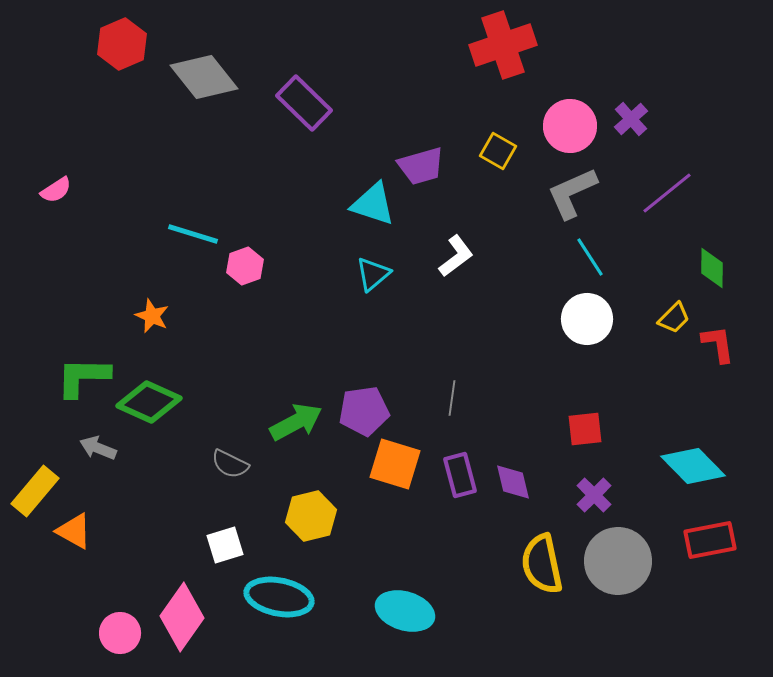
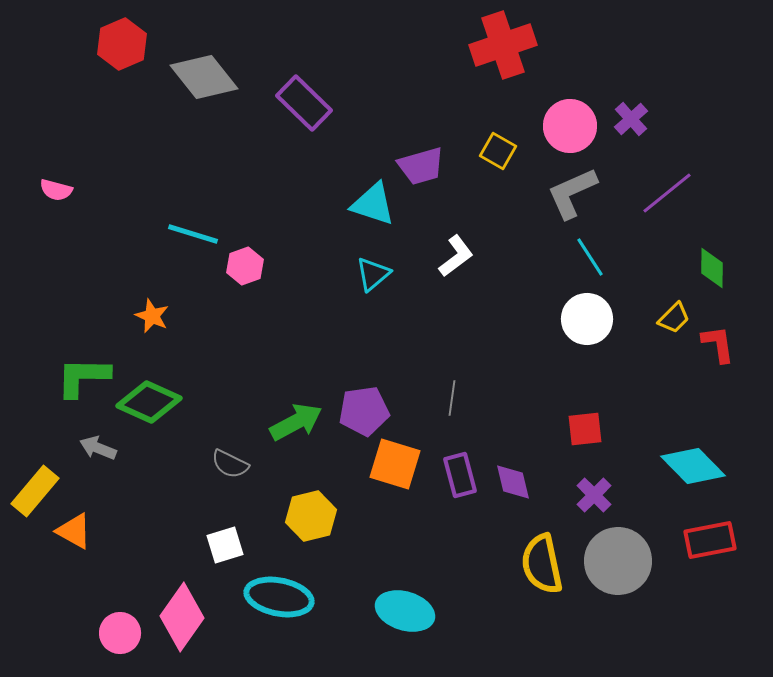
pink semicircle at (56, 190): rotated 48 degrees clockwise
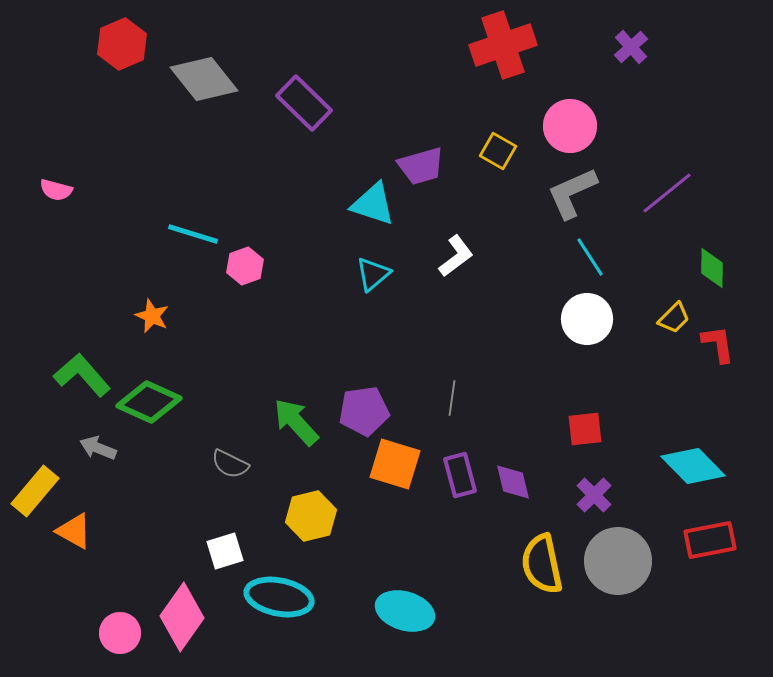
gray diamond at (204, 77): moved 2 px down
purple cross at (631, 119): moved 72 px up
green L-shape at (83, 377): moved 1 px left, 2 px up; rotated 48 degrees clockwise
green arrow at (296, 422): rotated 104 degrees counterclockwise
white square at (225, 545): moved 6 px down
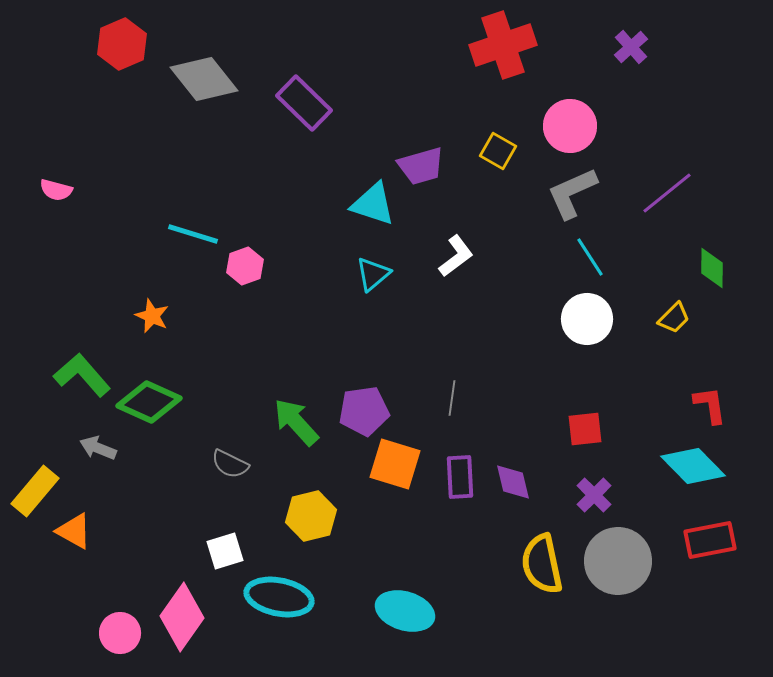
red L-shape at (718, 344): moved 8 px left, 61 px down
purple rectangle at (460, 475): moved 2 px down; rotated 12 degrees clockwise
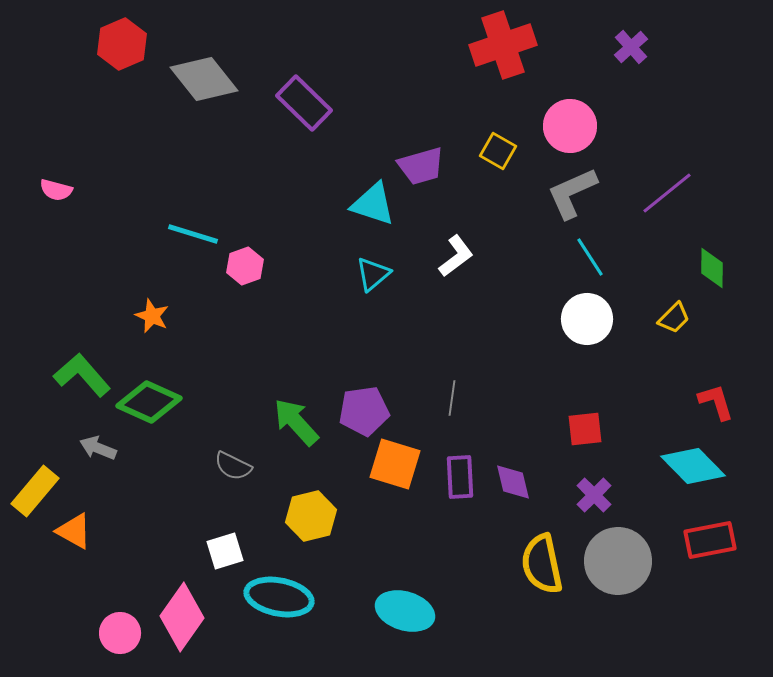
red L-shape at (710, 405): moved 6 px right, 3 px up; rotated 9 degrees counterclockwise
gray semicircle at (230, 464): moved 3 px right, 2 px down
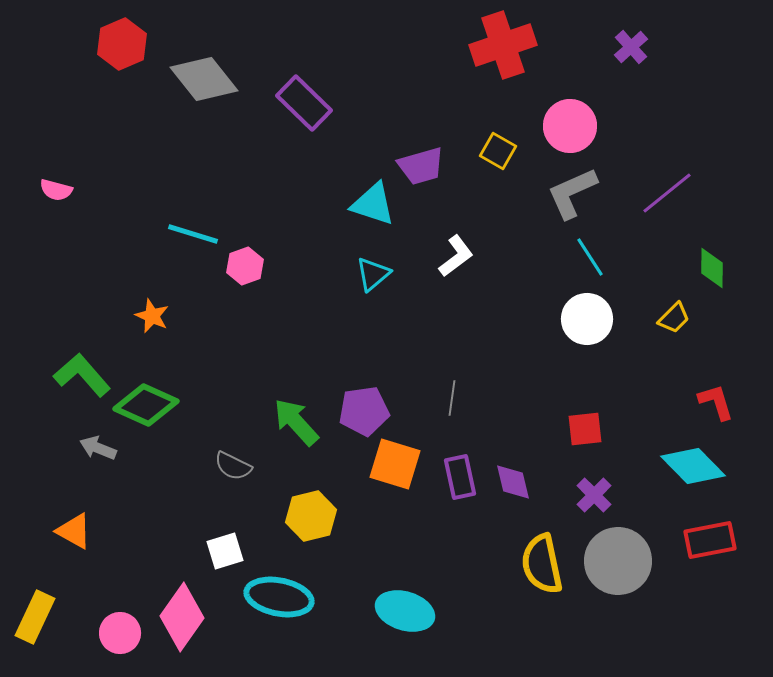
green diamond at (149, 402): moved 3 px left, 3 px down
purple rectangle at (460, 477): rotated 9 degrees counterclockwise
yellow rectangle at (35, 491): moved 126 px down; rotated 15 degrees counterclockwise
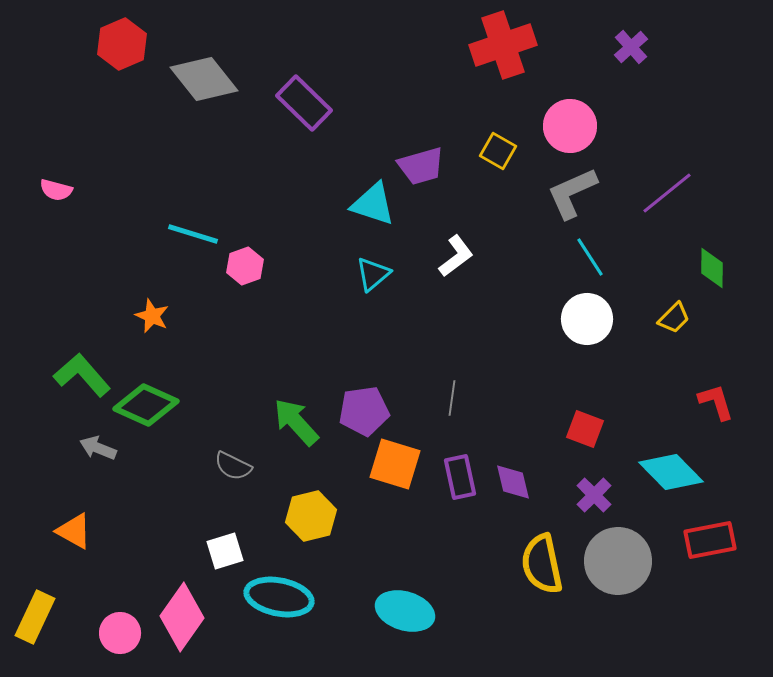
red square at (585, 429): rotated 27 degrees clockwise
cyan diamond at (693, 466): moved 22 px left, 6 px down
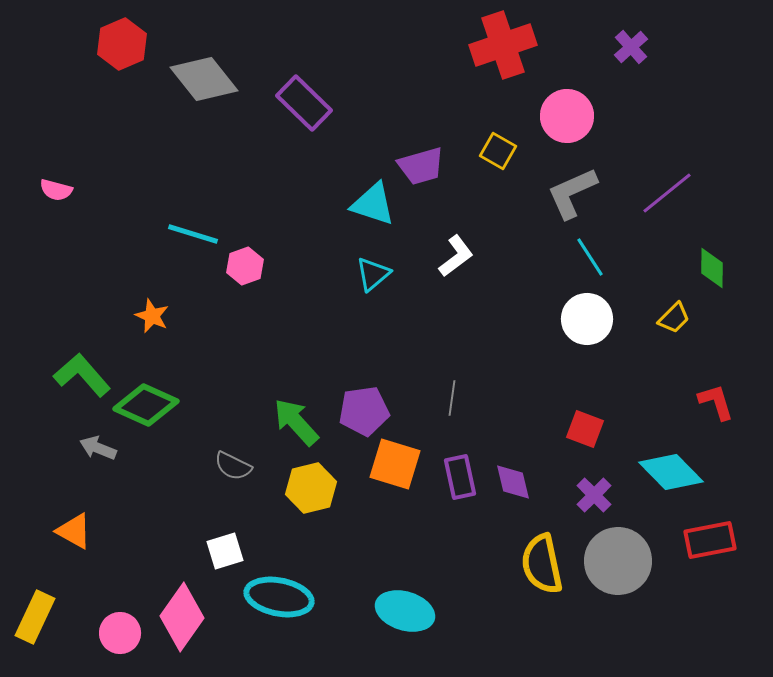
pink circle at (570, 126): moved 3 px left, 10 px up
yellow hexagon at (311, 516): moved 28 px up
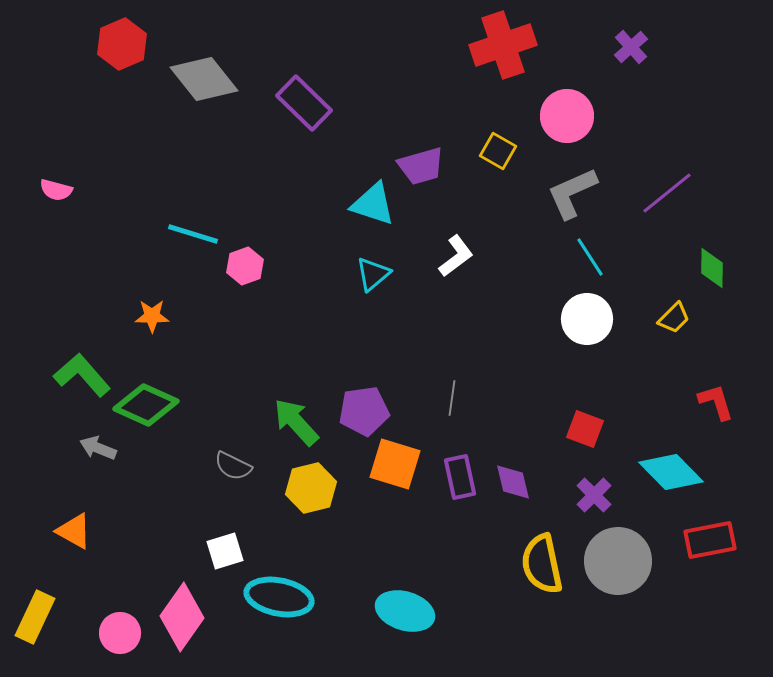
orange star at (152, 316): rotated 24 degrees counterclockwise
